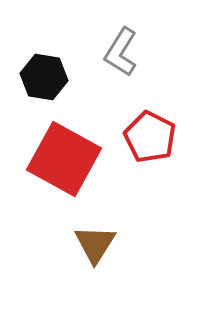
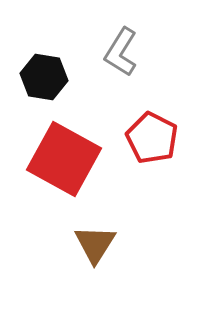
red pentagon: moved 2 px right, 1 px down
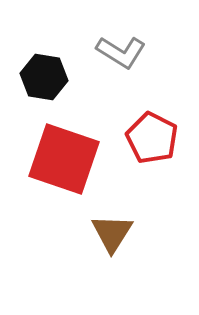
gray L-shape: rotated 90 degrees counterclockwise
red square: rotated 10 degrees counterclockwise
brown triangle: moved 17 px right, 11 px up
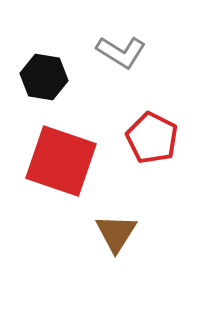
red square: moved 3 px left, 2 px down
brown triangle: moved 4 px right
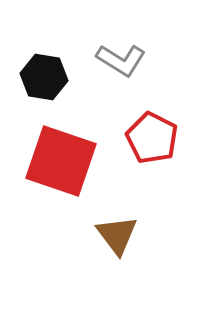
gray L-shape: moved 8 px down
brown triangle: moved 1 px right, 2 px down; rotated 9 degrees counterclockwise
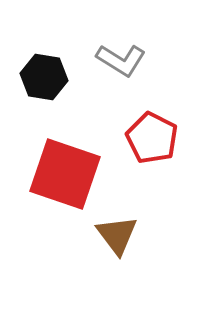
red square: moved 4 px right, 13 px down
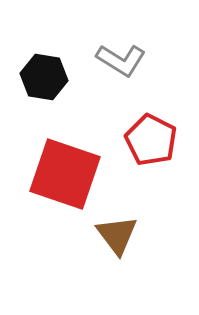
red pentagon: moved 1 px left, 2 px down
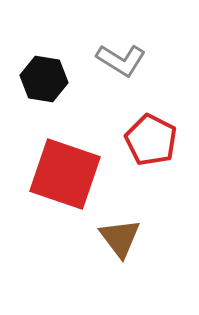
black hexagon: moved 2 px down
brown triangle: moved 3 px right, 3 px down
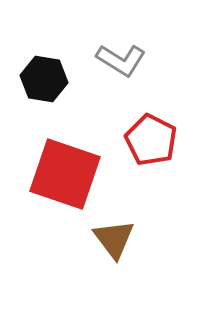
brown triangle: moved 6 px left, 1 px down
